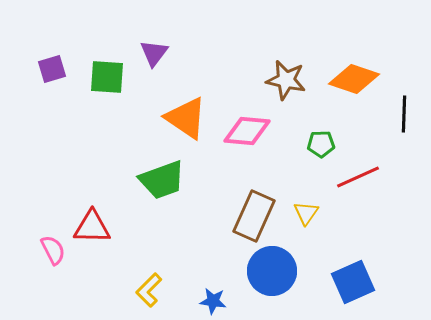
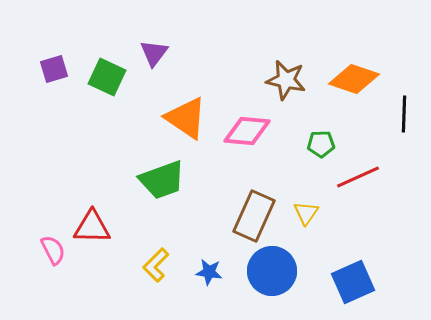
purple square: moved 2 px right
green square: rotated 21 degrees clockwise
yellow L-shape: moved 7 px right, 25 px up
blue star: moved 4 px left, 29 px up
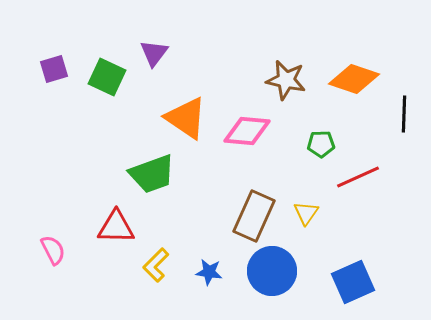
green trapezoid: moved 10 px left, 6 px up
red triangle: moved 24 px right
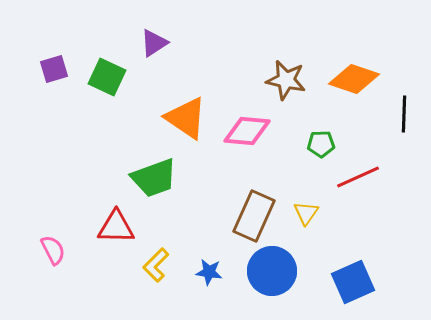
purple triangle: moved 10 px up; rotated 20 degrees clockwise
green trapezoid: moved 2 px right, 4 px down
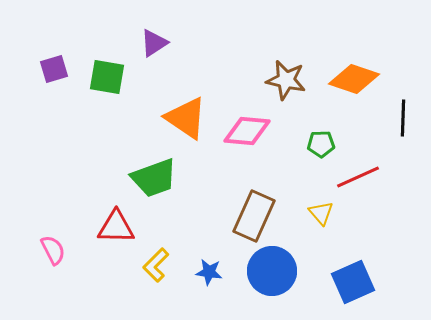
green square: rotated 15 degrees counterclockwise
black line: moved 1 px left, 4 px down
yellow triangle: moved 15 px right; rotated 16 degrees counterclockwise
